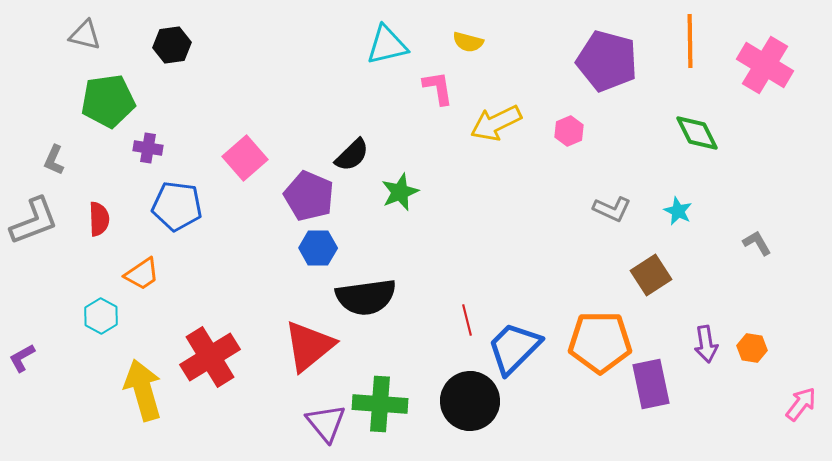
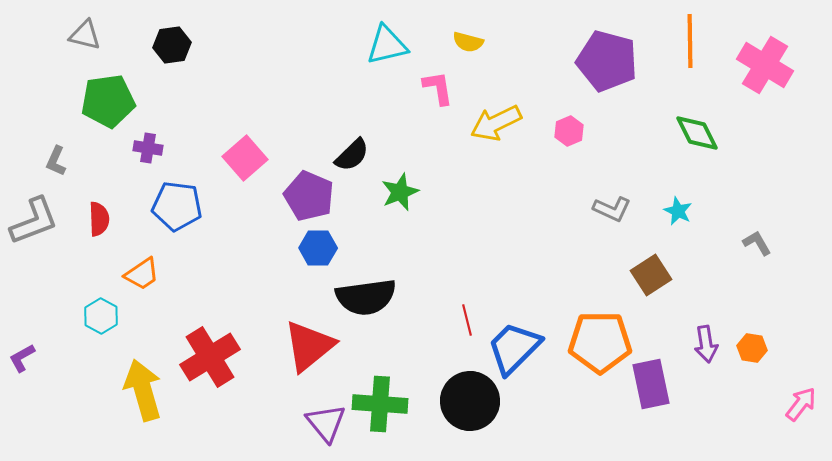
gray L-shape at (54, 160): moved 2 px right, 1 px down
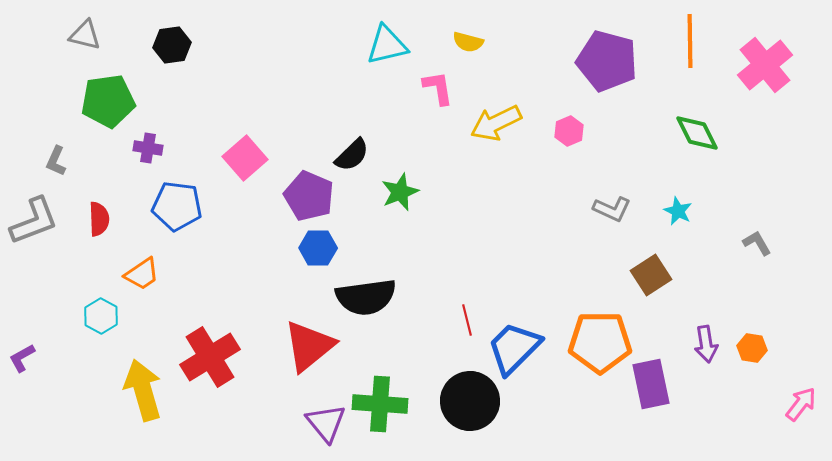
pink cross at (765, 65): rotated 20 degrees clockwise
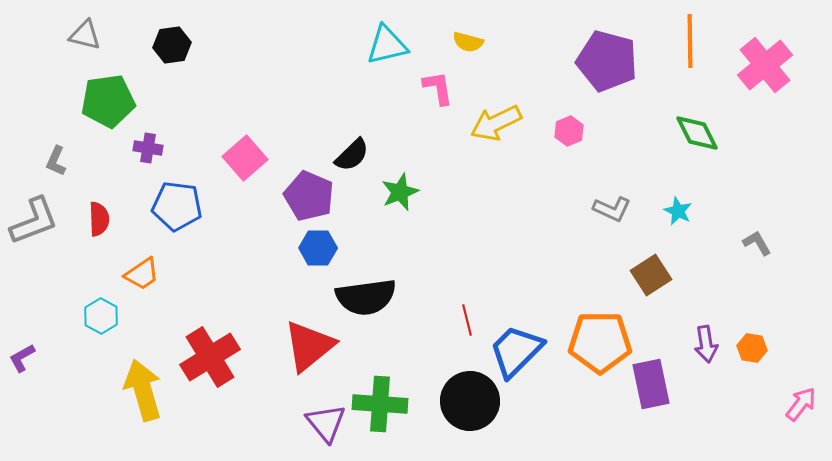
blue trapezoid at (514, 348): moved 2 px right, 3 px down
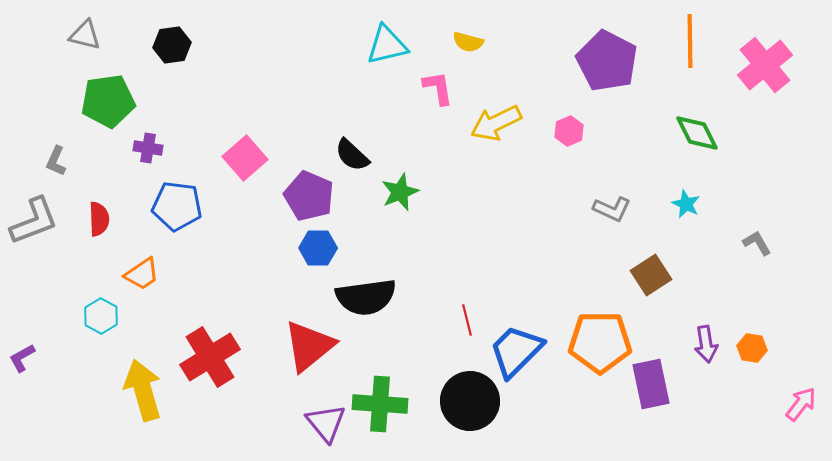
purple pentagon at (607, 61): rotated 12 degrees clockwise
black semicircle at (352, 155): rotated 87 degrees clockwise
cyan star at (678, 211): moved 8 px right, 7 px up
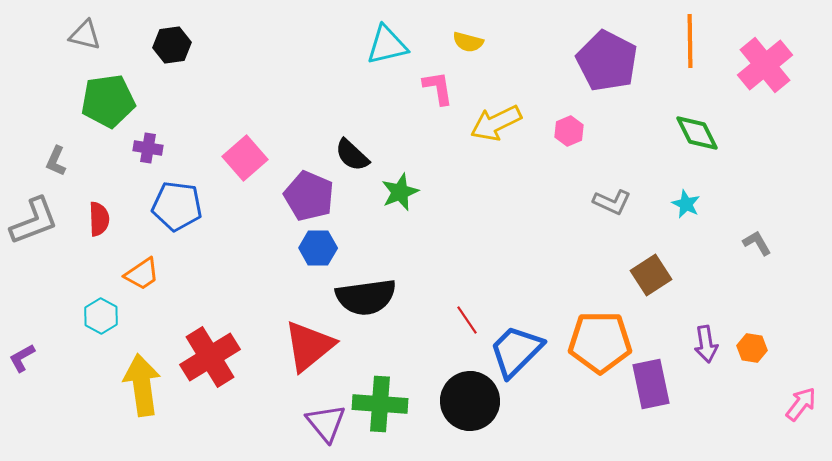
gray L-shape at (612, 209): moved 7 px up
red line at (467, 320): rotated 20 degrees counterclockwise
yellow arrow at (143, 390): moved 1 px left, 5 px up; rotated 8 degrees clockwise
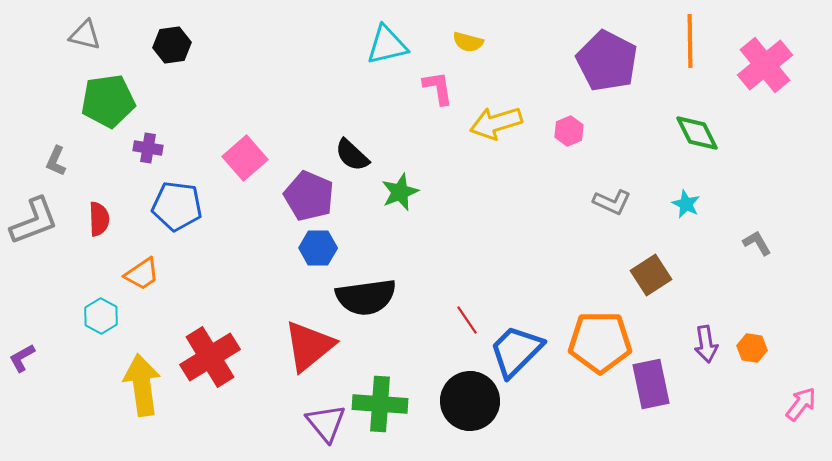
yellow arrow at (496, 123): rotated 9 degrees clockwise
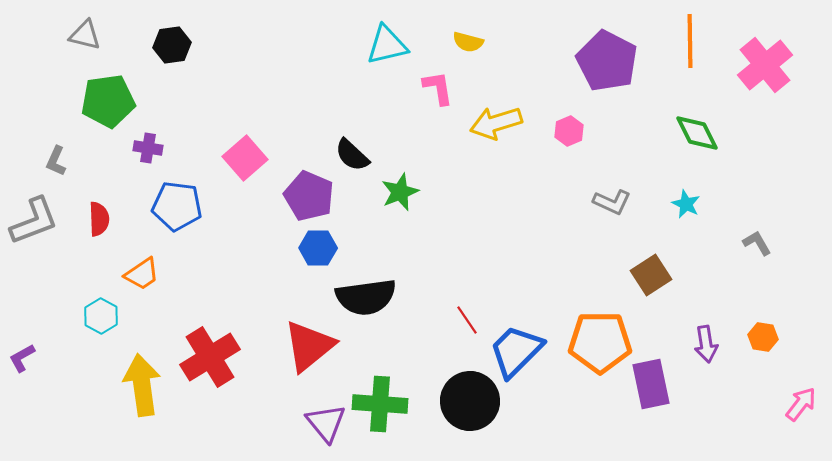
orange hexagon at (752, 348): moved 11 px right, 11 px up
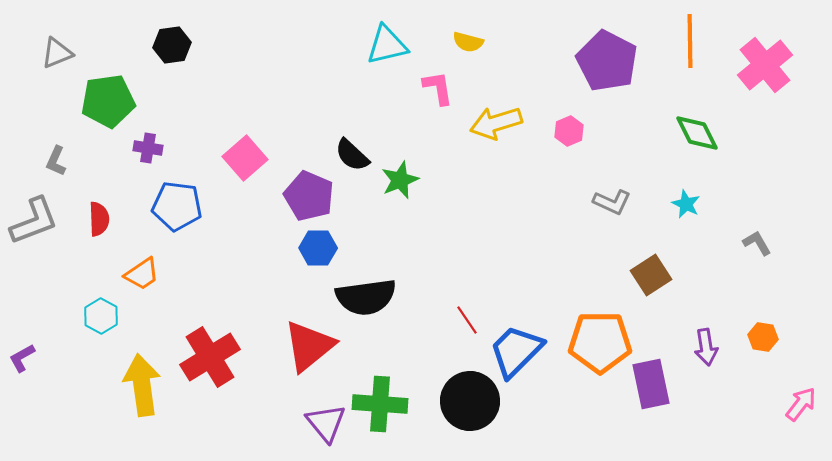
gray triangle at (85, 35): moved 28 px left, 18 px down; rotated 36 degrees counterclockwise
green star at (400, 192): moved 12 px up
purple arrow at (706, 344): moved 3 px down
